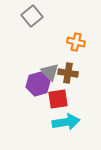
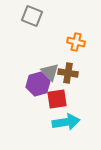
gray square: rotated 30 degrees counterclockwise
red square: moved 1 px left
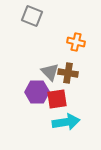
purple hexagon: moved 1 px left, 8 px down; rotated 15 degrees clockwise
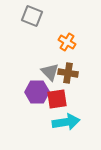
orange cross: moved 9 px left; rotated 18 degrees clockwise
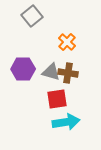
gray square: rotated 30 degrees clockwise
orange cross: rotated 12 degrees clockwise
gray triangle: moved 1 px right; rotated 30 degrees counterclockwise
purple hexagon: moved 14 px left, 23 px up
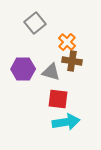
gray square: moved 3 px right, 7 px down
brown cross: moved 4 px right, 12 px up
red square: moved 1 px right; rotated 15 degrees clockwise
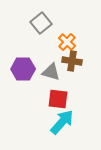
gray square: moved 6 px right
cyan arrow: moved 4 px left; rotated 40 degrees counterclockwise
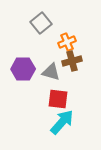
orange cross: rotated 24 degrees clockwise
brown cross: rotated 24 degrees counterclockwise
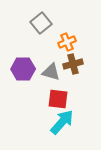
brown cross: moved 1 px right, 3 px down
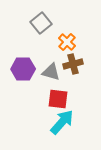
orange cross: rotated 24 degrees counterclockwise
